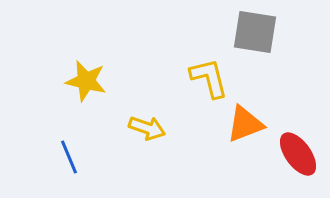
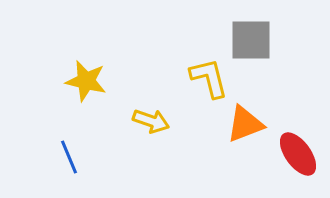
gray square: moved 4 px left, 8 px down; rotated 9 degrees counterclockwise
yellow arrow: moved 4 px right, 7 px up
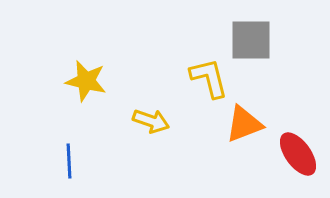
orange triangle: moved 1 px left
blue line: moved 4 px down; rotated 20 degrees clockwise
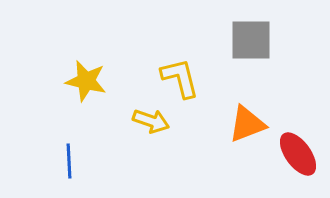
yellow L-shape: moved 29 px left
orange triangle: moved 3 px right
